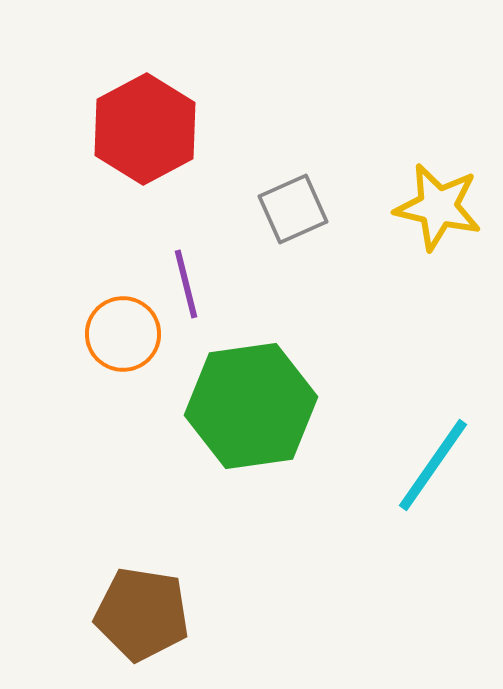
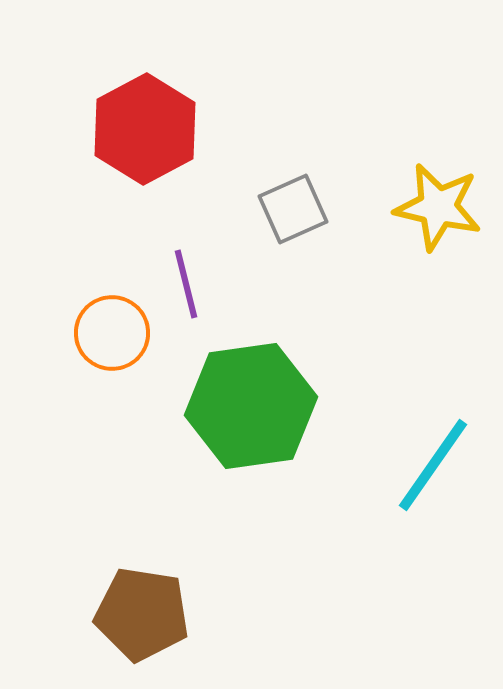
orange circle: moved 11 px left, 1 px up
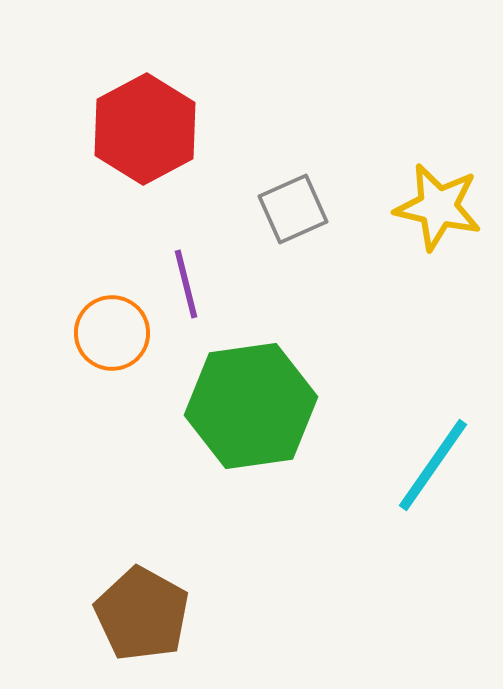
brown pentagon: rotated 20 degrees clockwise
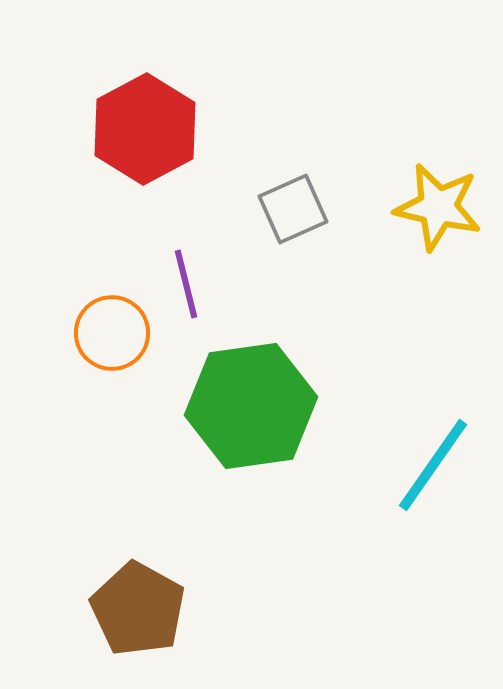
brown pentagon: moved 4 px left, 5 px up
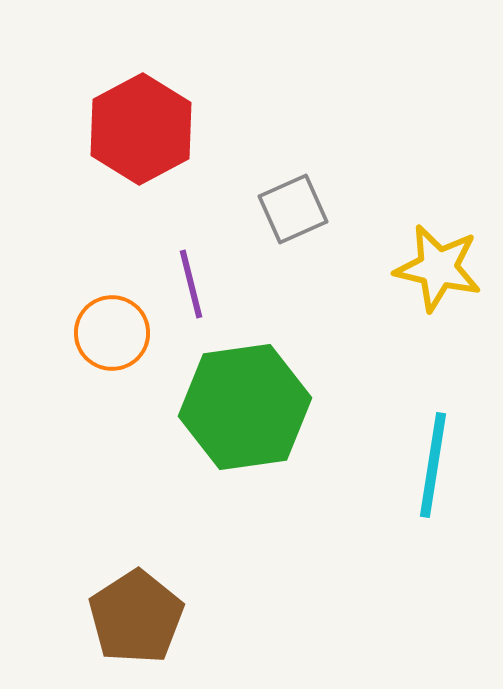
red hexagon: moved 4 px left
yellow star: moved 61 px down
purple line: moved 5 px right
green hexagon: moved 6 px left, 1 px down
cyan line: rotated 26 degrees counterclockwise
brown pentagon: moved 2 px left, 8 px down; rotated 10 degrees clockwise
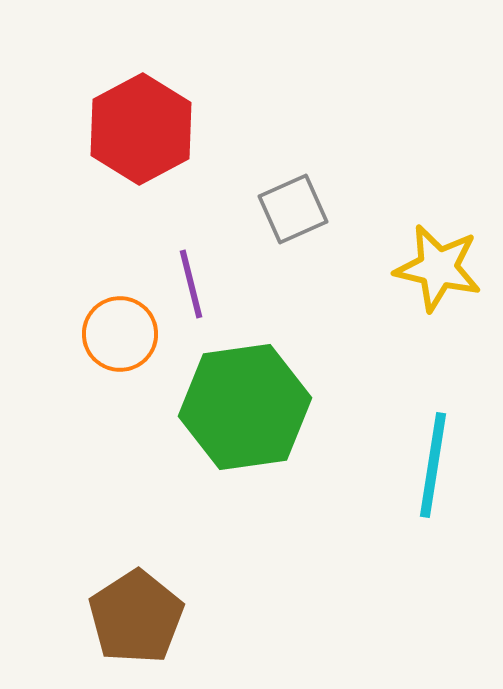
orange circle: moved 8 px right, 1 px down
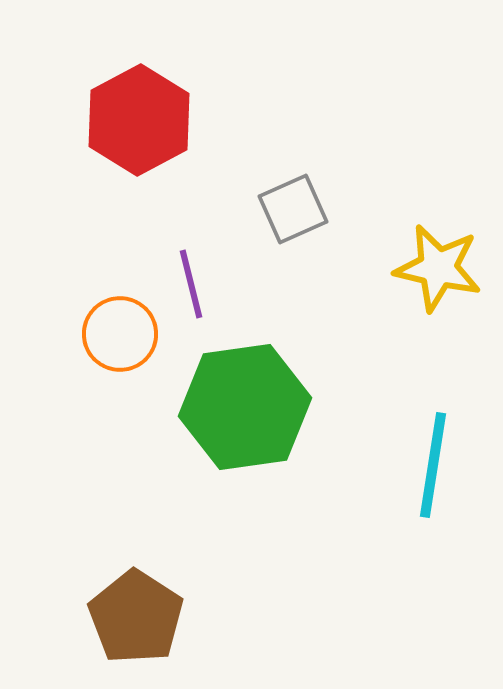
red hexagon: moved 2 px left, 9 px up
brown pentagon: rotated 6 degrees counterclockwise
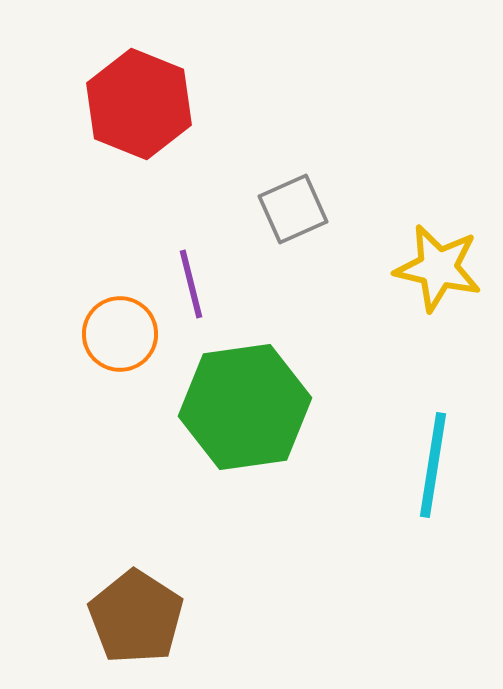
red hexagon: moved 16 px up; rotated 10 degrees counterclockwise
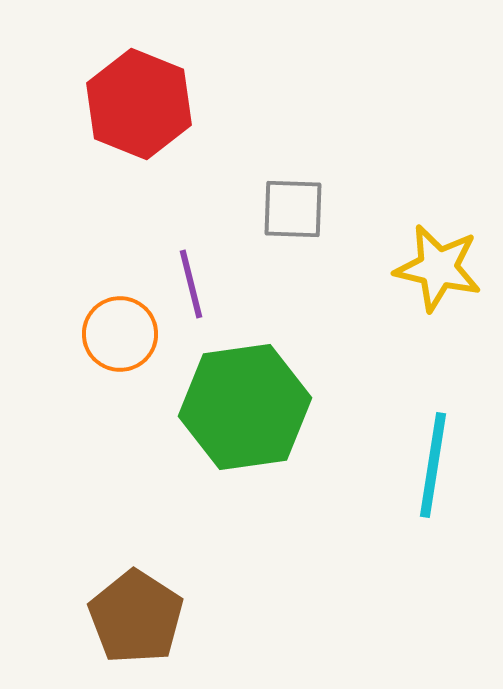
gray square: rotated 26 degrees clockwise
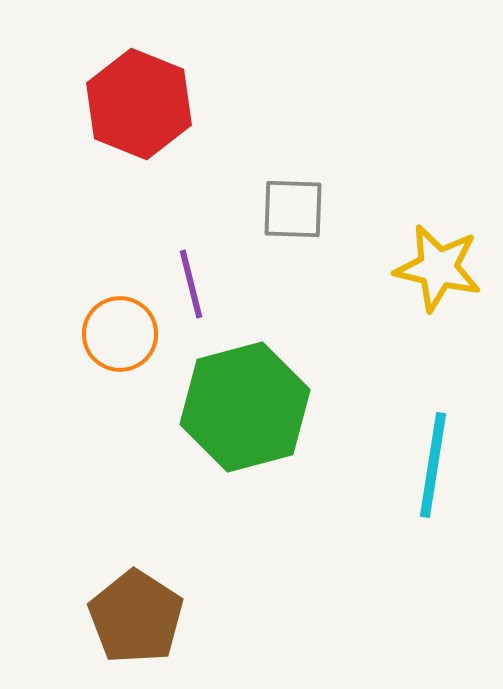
green hexagon: rotated 7 degrees counterclockwise
